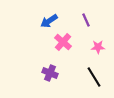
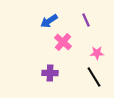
pink star: moved 1 px left, 6 px down
purple cross: rotated 21 degrees counterclockwise
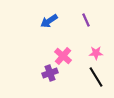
pink cross: moved 14 px down
pink star: moved 1 px left
purple cross: rotated 21 degrees counterclockwise
black line: moved 2 px right
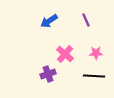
pink cross: moved 2 px right, 2 px up
purple cross: moved 2 px left, 1 px down
black line: moved 2 px left, 1 px up; rotated 55 degrees counterclockwise
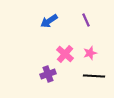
pink star: moved 6 px left; rotated 16 degrees counterclockwise
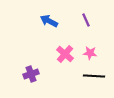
blue arrow: rotated 60 degrees clockwise
pink star: rotated 24 degrees clockwise
purple cross: moved 17 px left
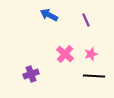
blue arrow: moved 6 px up
pink star: moved 1 px right, 1 px down; rotated 24 degrees counterclockwise
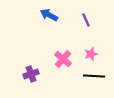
pink cross: moved 2 px left, 5 px down
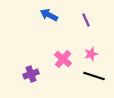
black line: rotated 15 degrees clockwise
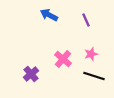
purple cross: rotated 21 degrees counterclockwise
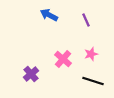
black line: moved 1 px left, 5 px down
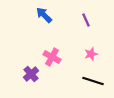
blue arrow: moved 5 px left; rotated 18 degrees clockwise
pink cross: moved 11 px left, 2 px up; rotated 12 degrees counterclockwise
